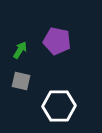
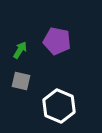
white hexagon: rotated 24 degrees clockwise
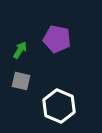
purple pentagon: moved 2 px up
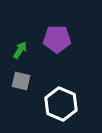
purple pentagon: rotated 12 degrees counterclockwise
white hexagon: moved 2 px right, 2 px up
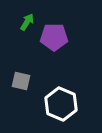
purple pentagon: moved 3 px left, 2 px up
green arrow: moved 7 px right, 28 px up
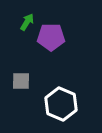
purple pentagon: moved 3 px left
gray square: rotated 12 degrees counterclockwise
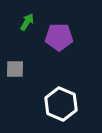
purple pentagon: moved 8 px right
gray square: moved 6 px left, 12 px up
